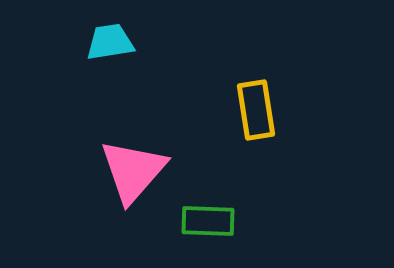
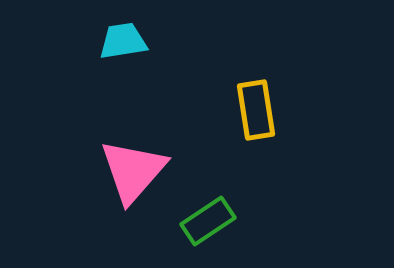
cyan trapezoid: moved 13 px right, 1 px up
green rectangle: rotated 36 degrees counterclockwise
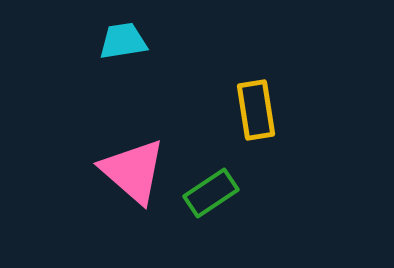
pink triangle: rotated 30 degrees counterclockwise
green rectangle: moved 3 px right, 28 px up
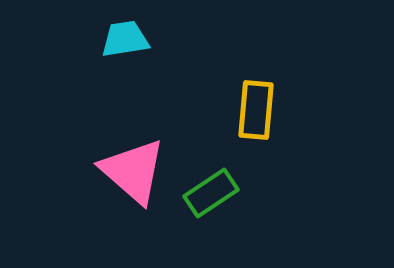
cyan trapezoid: moved 2 px right, 2 px up
yellow rectangle: rotated 14 degrees clockwise
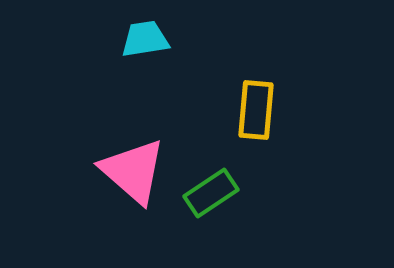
cyan trapezoid: moved 20 px right
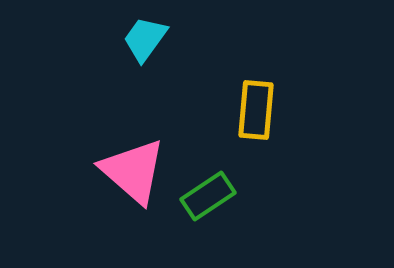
cyan trapezoid: rotated 45 degrees counterclockwise
green rectangle: moved 3 px left, 3 px down
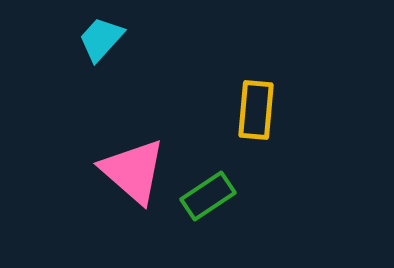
cyan trapezoid: moved 44 px left; rotated 6 degrees clockwise
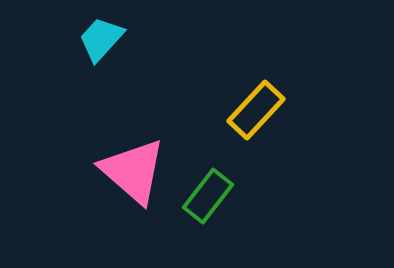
yellow rectangle: rotated 38 degrees clockwise
green rectangle: rotated 18 degrees counterclockwise
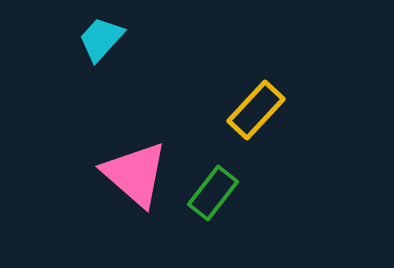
pink triangle: moved 2 px right, 3 px down
green rectangle: moved 5 px right, 3 px up
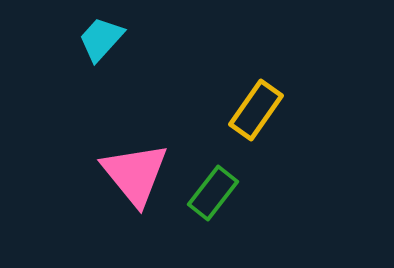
yellow rectangle: rotated 8 degrees counterclockwise
pink triangle: rotated 10 degrees clockwise
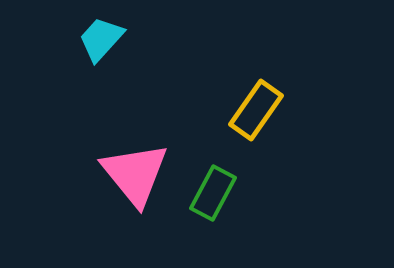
green rectangle: rotated 10 degrees counterclockwise
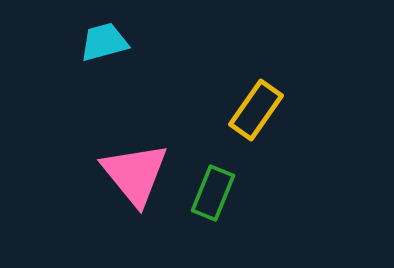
cyan trapezoid: moved 3 px right, 3 px down; rotated 33 degrees clockwise
green rectangle: rotated 6 degrees counterclockwise
